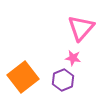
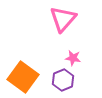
pink triangle: moved 18 px left, 9 px up
orange square: rotated 16 degrees counterclockwise
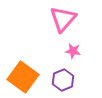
pink star: moved 7 px up
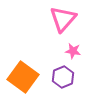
purple hexagon: moved 3 px up
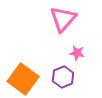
pink star: moved 4 px right, 2 px down
orange square: moved 2 px down
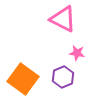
pink triangle: rotated 44 degrees counterclockwise
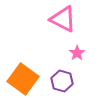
pink star: rotated 28 degrees clockwise
purple hexagon: moved 1 px left, 4 px down; rotated 20 degrees counterclockwise
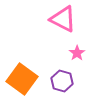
orange square: moved 1 px left
